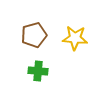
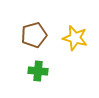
yellow star: rotated 10 degrees clockwise
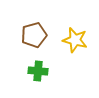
yellow star: moved 2 px down
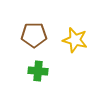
brown pentagon: rotated 15 degrees clockwise
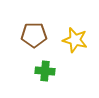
green cross: moved 7 px right
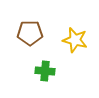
brown pentagon: moved 4 px left, 2 px up
